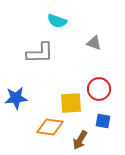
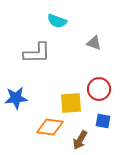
gray L-shape: moved 3 px left
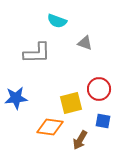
gray triangle: moved 9 px left
yellow square: rotated 10 degrees counterclockwise
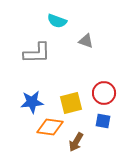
gray triangle: moved 1 px right, 2 px up
red circle: moved 5 px right, 4 px down
blue star: moved 16 px right, 4 px down
brown arrow: moved 4 px left, 2 px down
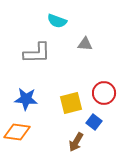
gray triangle: moved 1 px left, 3 px down; rotated 14 degrees counterclockwise
blue star: moved 6 px left, 3 px up; rotated 10 degrees clockwise
blue square: moved 9 px left, 1 px down; rotated 28 degrees clockwise
orange diamond: moved 33 px left, 5 px down
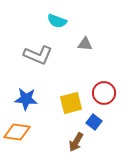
gray L-shape: moved 1 px right, 2 px down; rotated 24 degrees clockwise
